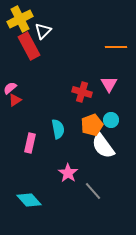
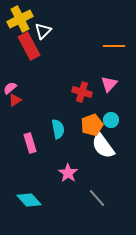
orange line: moved 2 px left, 1 px up
pink triangle: rotated 12 degrees clockwise
pink rectangle: rotated 30 degrees counterclockwise
gray line: moved 4 px right, 7 px down
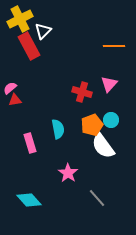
red triangle: rotated 24 degrees clockwise
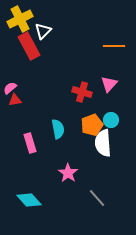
white semicircle: moved 3 px up; rotated 32 degrees clockwise
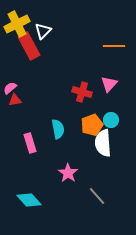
yellow cross: moved 3 px left, 5 px down
gray line: moved 2 px up
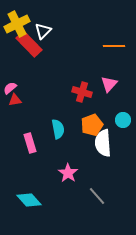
red rectangle: moved 2 px up; rotated 16 degrees counterclockwise
cyan circle: moved 12 px right
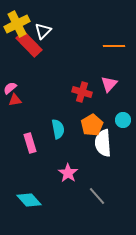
orange pentagon: rotated 10 degrees counterclockwise
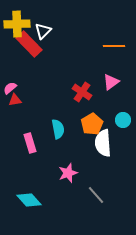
yellow cross: rotated 25 degrees clockwise
pink triangle: moved 2 px right, 2 px up; rotated 12 degrees clockwise
red cross: rotated 18 degrees clockwise
orange pentagon: moved 1 px up
pink star: rotated 18 degrees clockwise
gray line: moved 1 px left, 1 px up
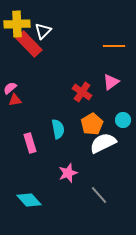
white semicircle: rotated 68 degrees clockwise
gray line: moved 3 px right
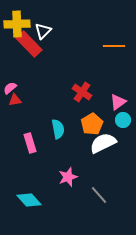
pink triangle: moved 7 px right, 20 px down
pink star: moved 4 px down
